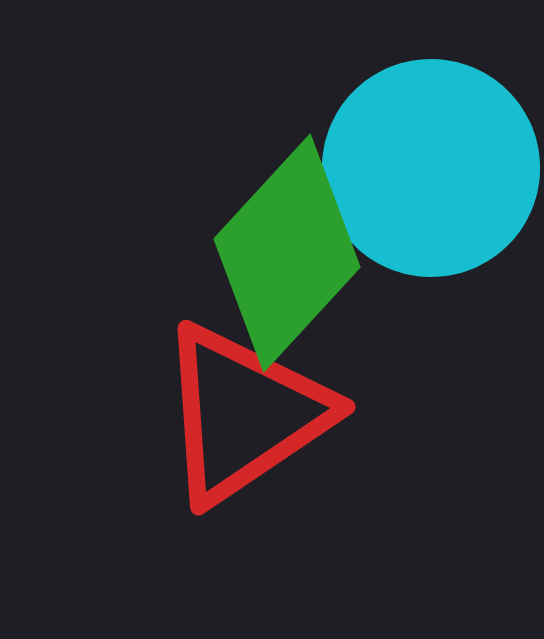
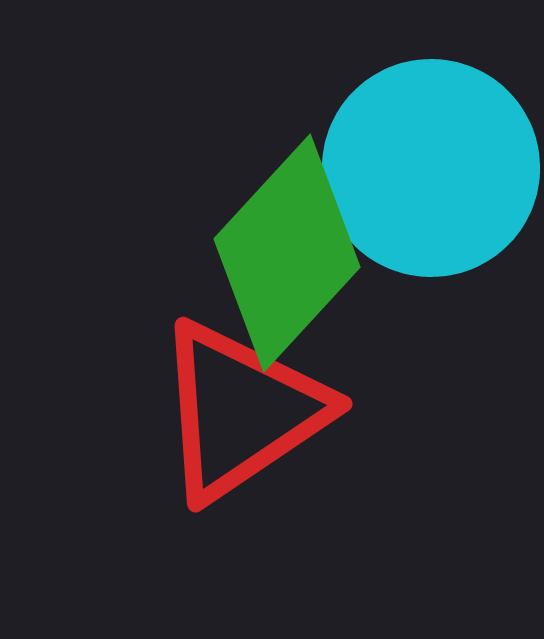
red triangle: moved 3 px left, 3 px up
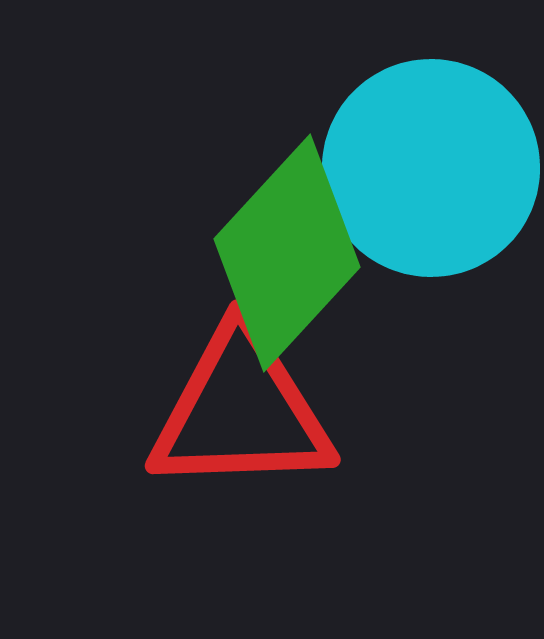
red triangle: rotated 32 degrees clockwise
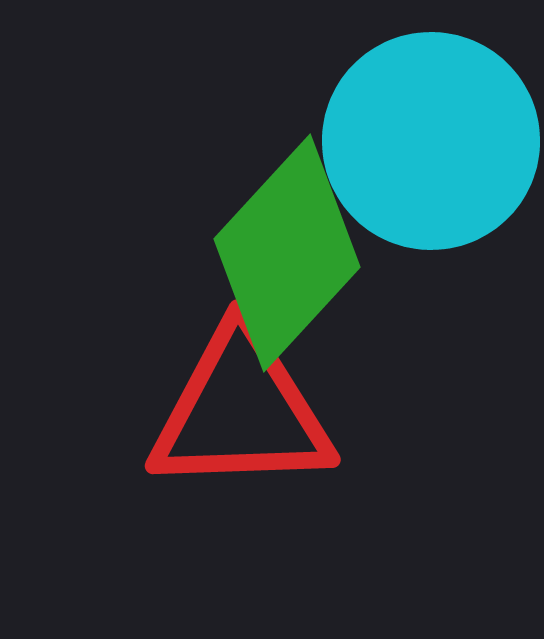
cyan circle: moved 27 px up
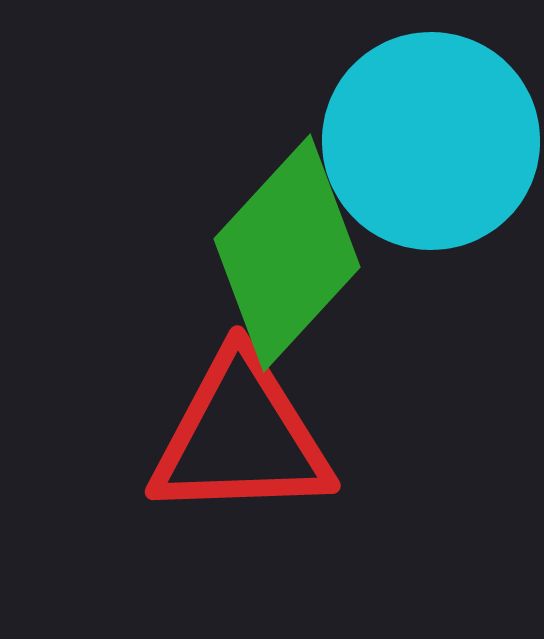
red triangle: moved 26 px down
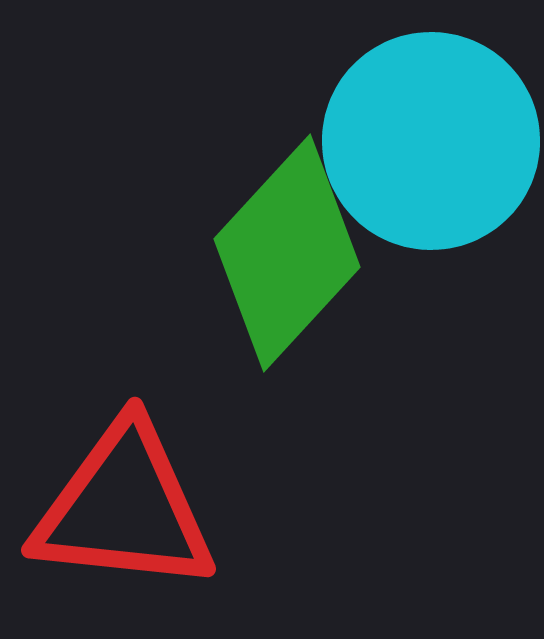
red triangle: moved 117 px left, 71 px down; rotated 8 degrees clockwise
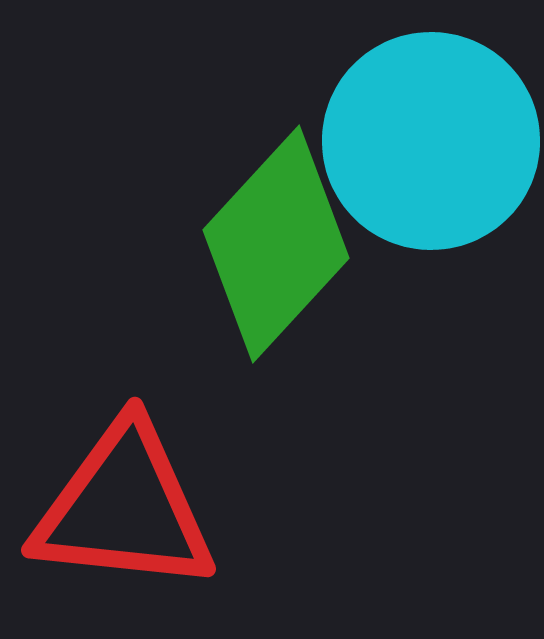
green diamond: moved 11 px left, 9 px up
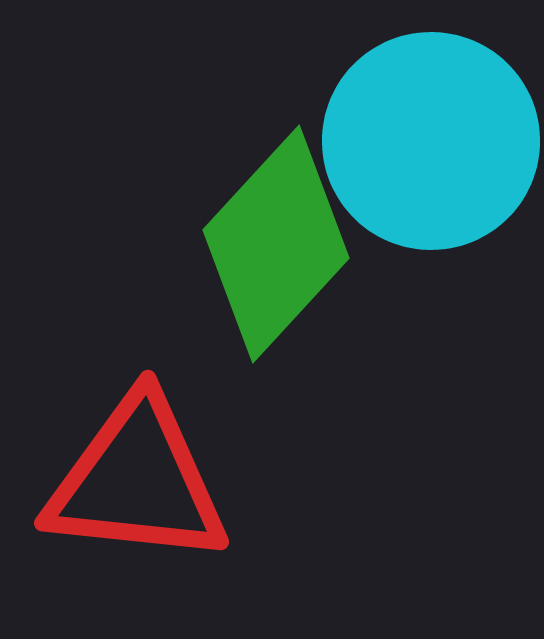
red triangle: moved 13 px right, 27 px up
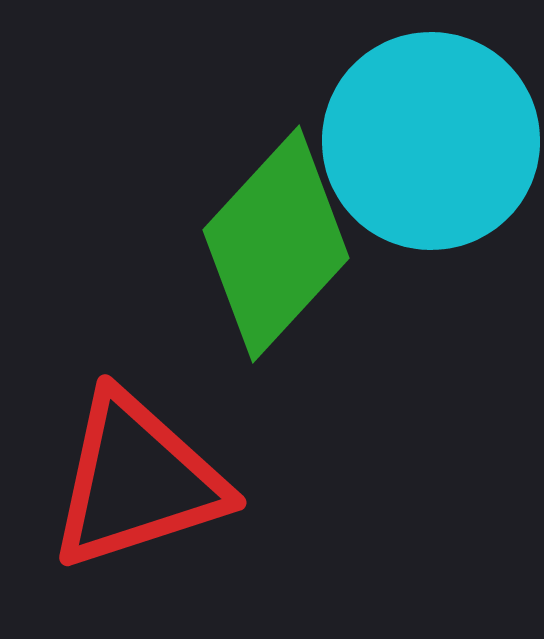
red triangle: rotated 24 degrees counterclockwise
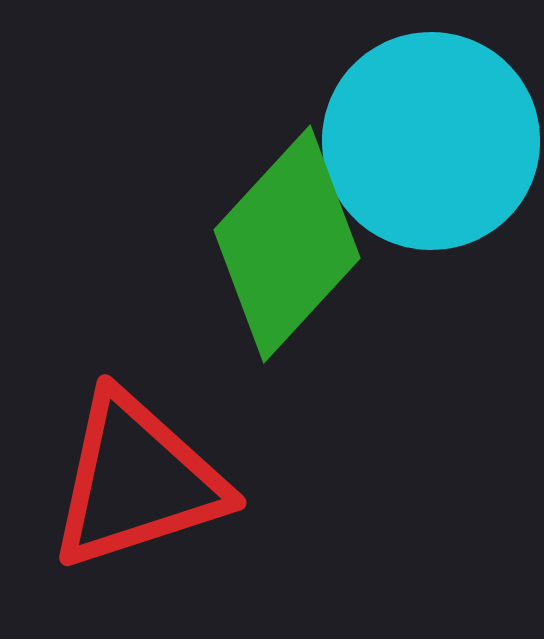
green diamond: moved 11 px right
